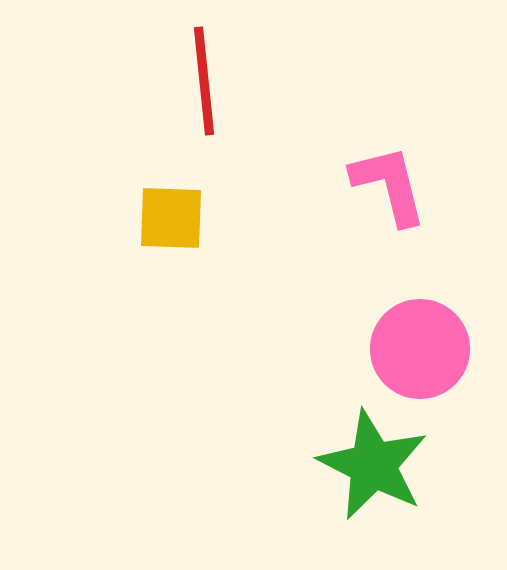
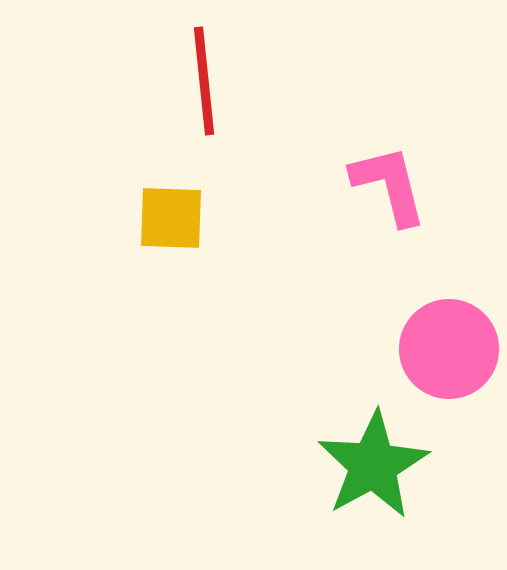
pink circle: moved 29 px right
green star: rotated 16 degrees clockwise
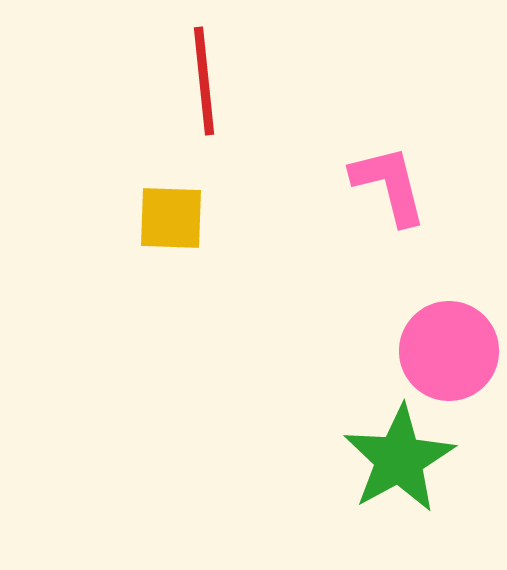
pink circle: moved 2 px down
green star: moved 26 px right, 6 px up
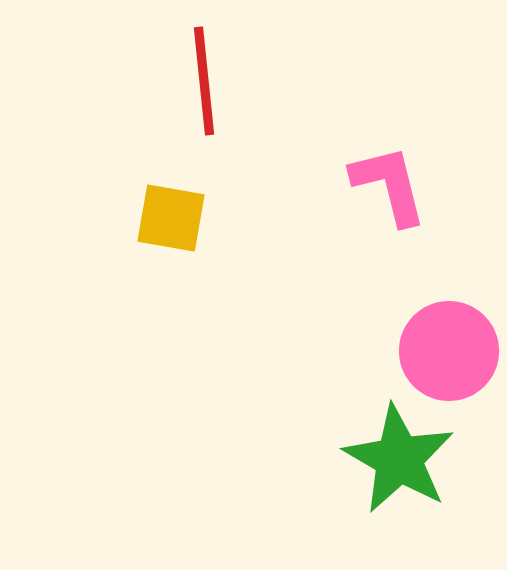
yellow square: rotated 8 degrees clockwise
green star: rotated 13 degrees counterclockwise
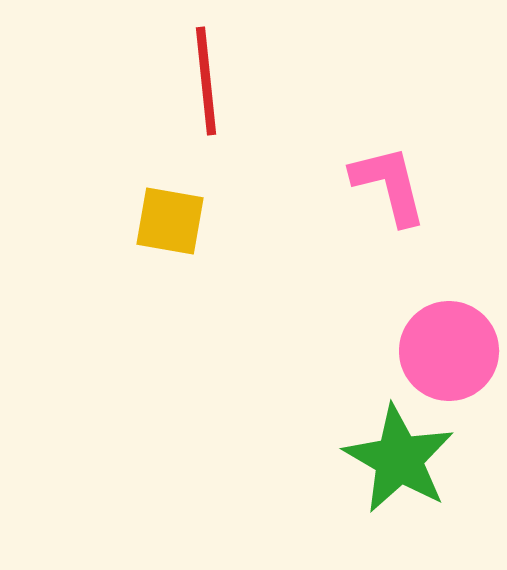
red line: moved 2 px right
yellow square: moved 1 px left, 3 px down
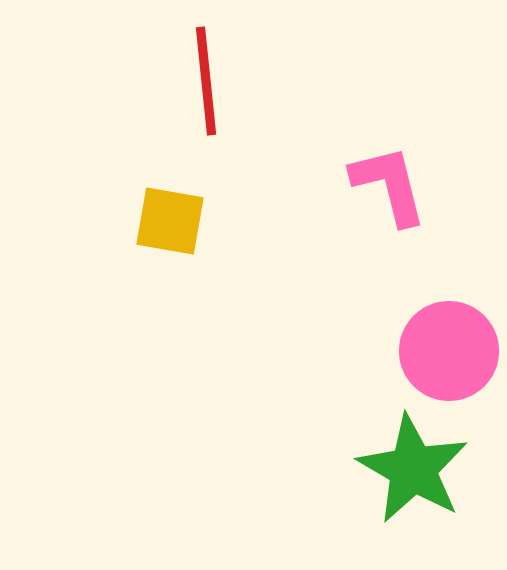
green star: moved 14 px right, 10 px down
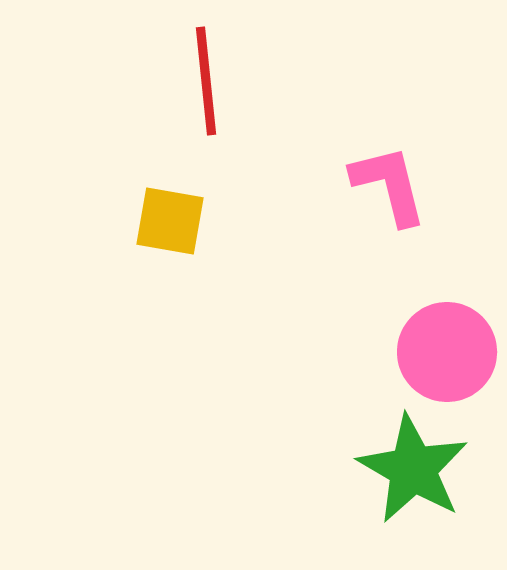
pink circle: moved 2 px left, 1 px down
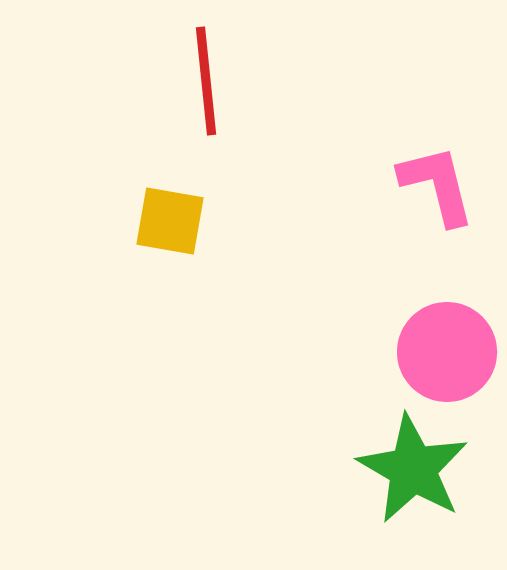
pink L-shape: moved 48 px right
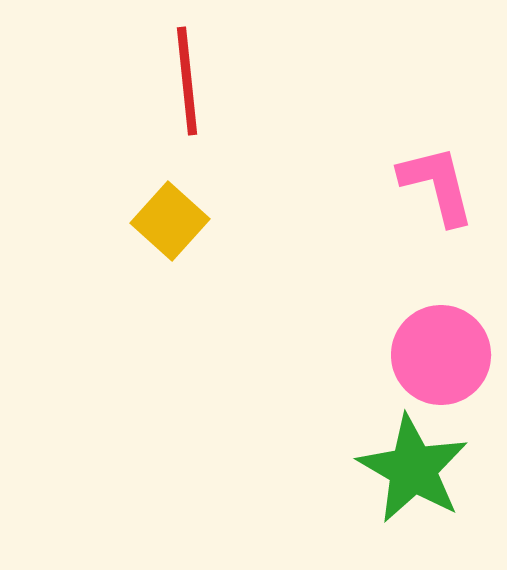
red line: moved 19 px left
yellow square: rotated 32 degrees clockwise
pink circle: moved 6 px left, 3 px down
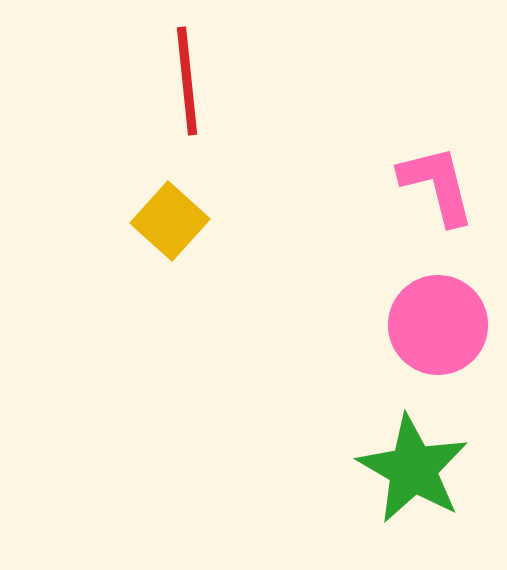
pink circle: moved 3 px left, 30 px up
